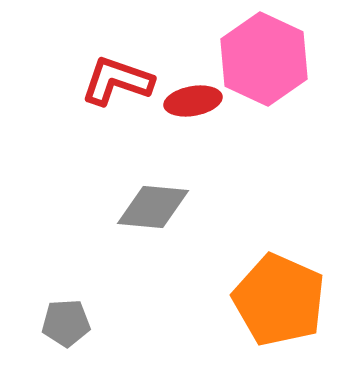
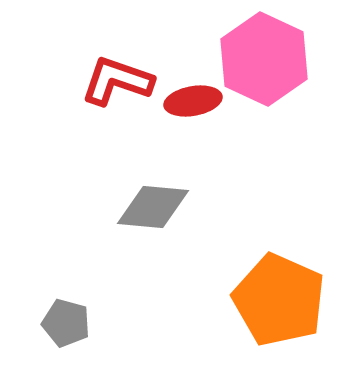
gray pentagon: rotated 18 degrees clockwise
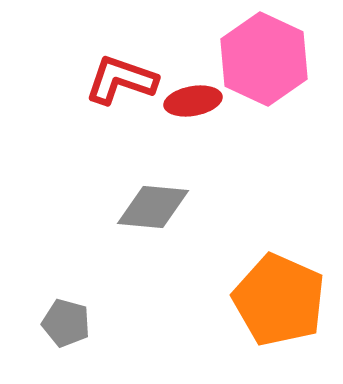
red L-shape: moved 4 px right, 1 px up
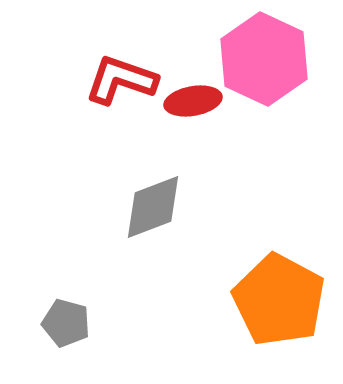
gray diamond: rotated 26 degrees counterclockwise
orange pentagon: rotated 4 degrees clockwise
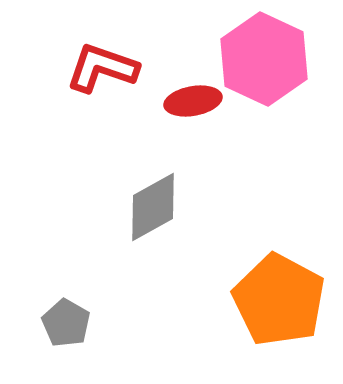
red L-shape: moved 19 px left, 12 px up
gray diamond: rotated 8 degrees counterclockwise
gray pentagon: rotated 15 degrees clockwise
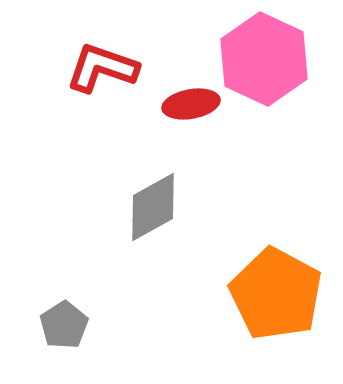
red ellipse: moved 2 px left, 3 px down
orange pentagon: moved 3 px left, 6 px up
gray pentagon: moved 2 px left, 2 px down; rotated 9 degrees clockwise
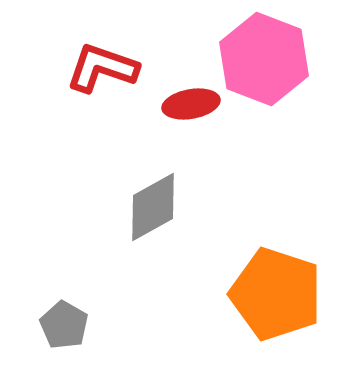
pink hexagon: rotated 4 degrees counterclockwise
orange pentagon: rotated 10 degrees counterclockwise
gray pentagon: rotated 9 degrees counterclockwise
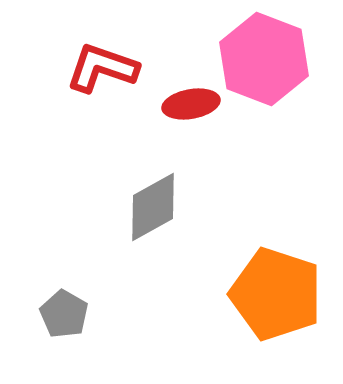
gray pentagon: moved 11 px up
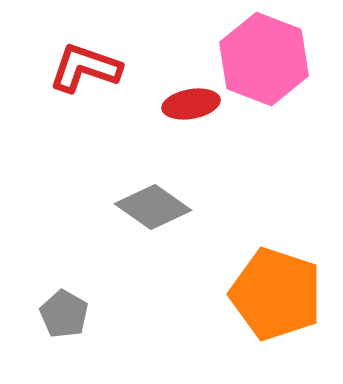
red L-shape: moved 17 px left
gray diamond: rotated 64 degrees clockwise
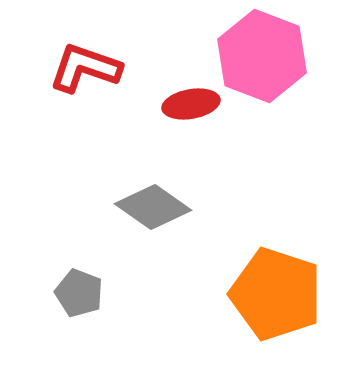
pink hexagon: moved 2 px left, 3 px up
gray pentagon: moved 15 px right, 21 px up; rotated 9 degrees counterclockwise
